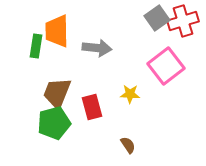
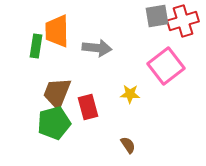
gray square: moved 2 px up; rotated 25 degrees clockwise
red rectangle: moved 4 px left
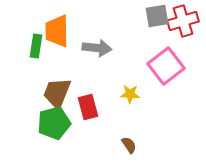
brown semicircle: moved 1 px right
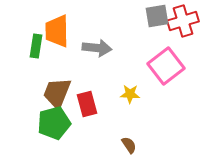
red rectangle: moved 1 px left, 3 px up
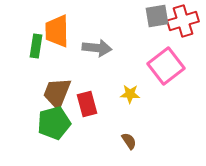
brown semicircle: moved 4 px up
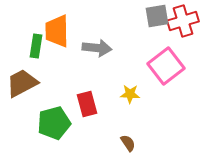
brown trapezoid: moved 35 px left, 10 px up; rotated 40 degrees clockwise
brown semicircle: moved 1 px left, 2 px down
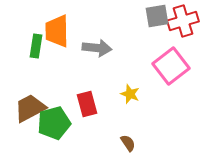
pink square: moved 5 px right
brown trapezoid: moved 8 px right, 25 px down
yellow star: rotated 18 degrees clockwise
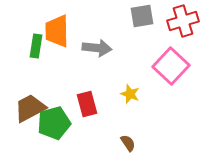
gray square: moved 15 px left
pink square: rotated 9 degrees counterclockwise
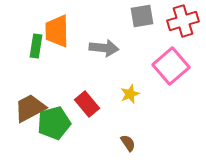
gray arrow: moved 7 px right
pink square: rotated 6 degrees clockwise
yellow star: rotated 30 degrees clockwise
red rectangle: rotated 25 degrees counterclockwise
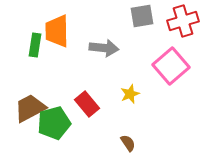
green rectangle: moved 1 px left, 1 px up
